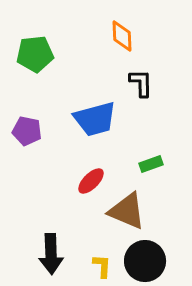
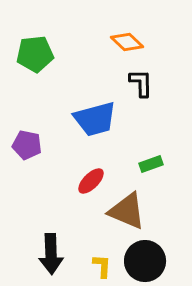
orange diamond: moved 5 px right, 6 px down; rotated 44 degrees counterclockwise
purple pentagon: moved 14 px down
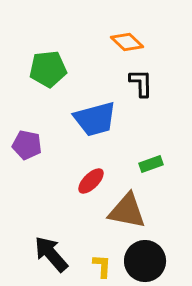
green pentagon: moved 13 px right, 15 px down
brown triangle: rotated 12 degrees counterclockwise
black arrow: rotated 141 degrees clockwise
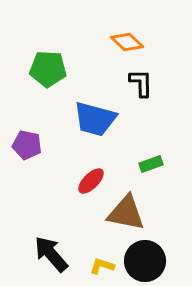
green pentagon: rotated 9 degrees clockwise
blue trapezoid: rotated 30 degrees clockwise
brown triangle: moved 1 px left, 2 px down
yellow L-shape: rotated 75 degrees counterclockwise
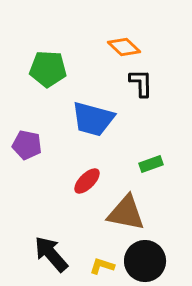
orange diamond: moved 3 px left, 5 px down
blue trapezoid: moved 2 px left
red ellipse: moved 4 px left
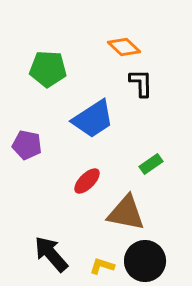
blue trapezoid: rotated 48 degrees counterclockwise
green rectangle: rotated 15 degrees counterclockwise
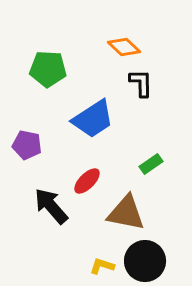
black arrow: moved 48 px up
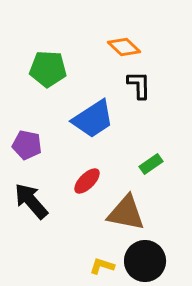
black L-shape: moved 2 px left, 2 px down
black arrow: moved 20 px left, 5 px up
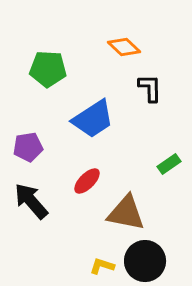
black L-shape: moved 11 px right, 3 px down
purple pentagon: moved 1 px right, 2 px down; rotated 20 degrees counterclockwise
green rectangle: moved 18 px right
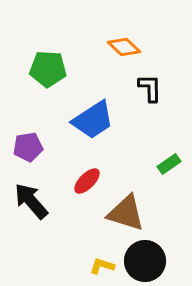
blue trapezoid: moved 1 px down
brown triangle: rotated 6 degrees clockwise
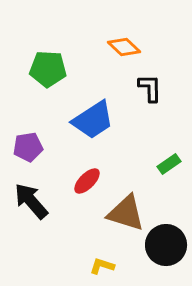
black circle: moved 21 px right, 16 px up
